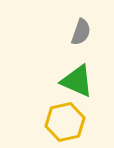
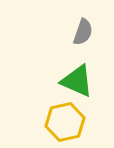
gray semicircle: moved 2 px right
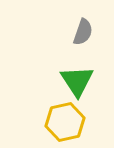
green triangle: rotated 33 degrees clockwise
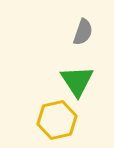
yellow hexagon: moved 8 px left, 2 px up
